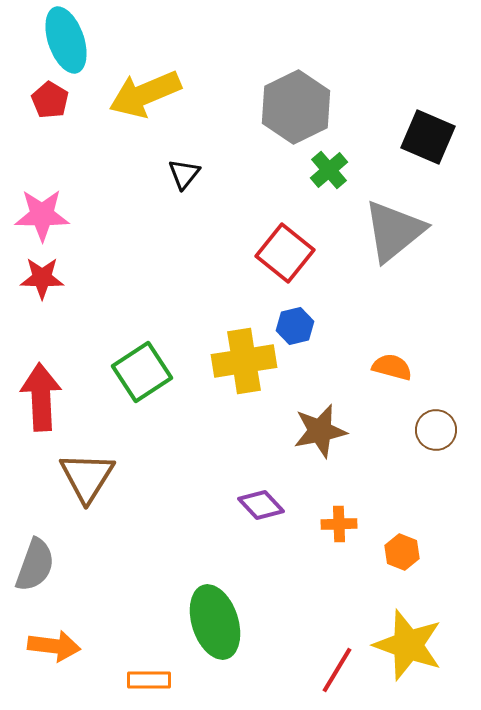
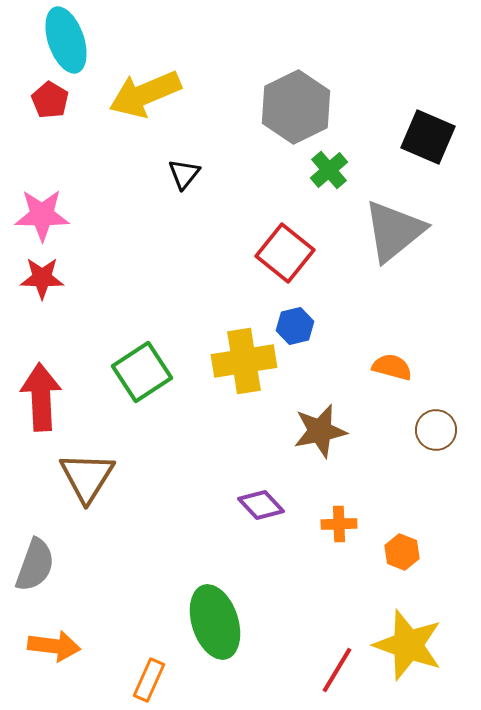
orange rectangle: rotated 66 degrees counterclockwise
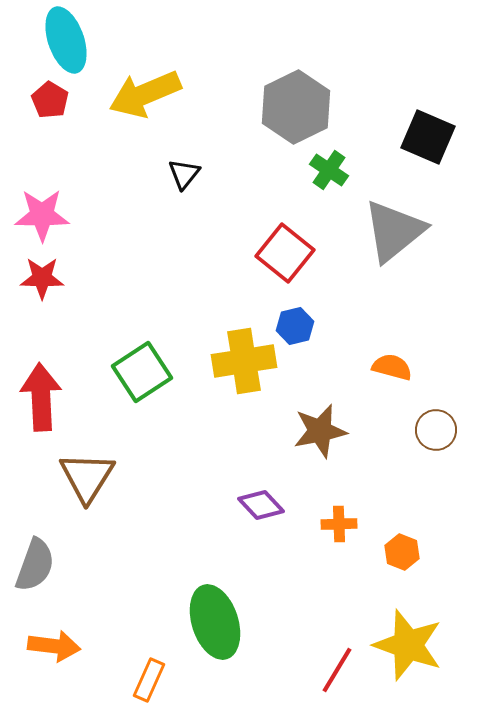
green cross: rotated 15 degrees counterclockwise
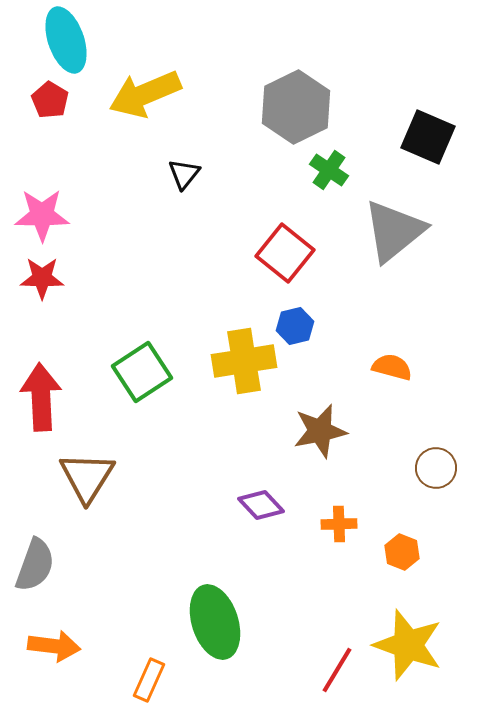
brown circle: moved 38 px down
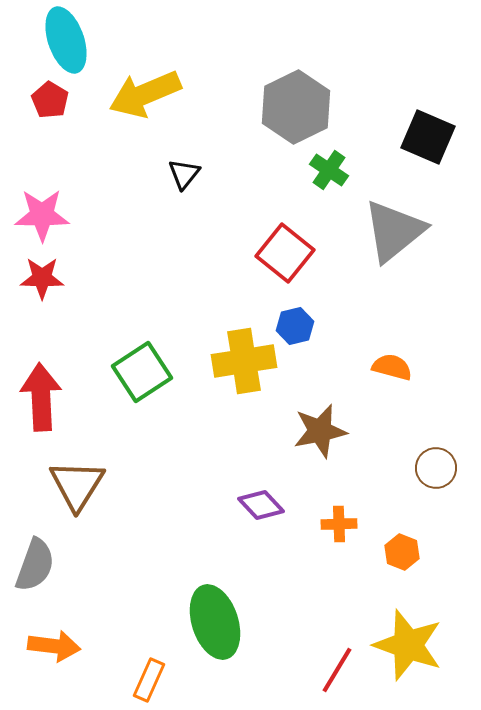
brown triangle: moved 10 px left, 8 px down
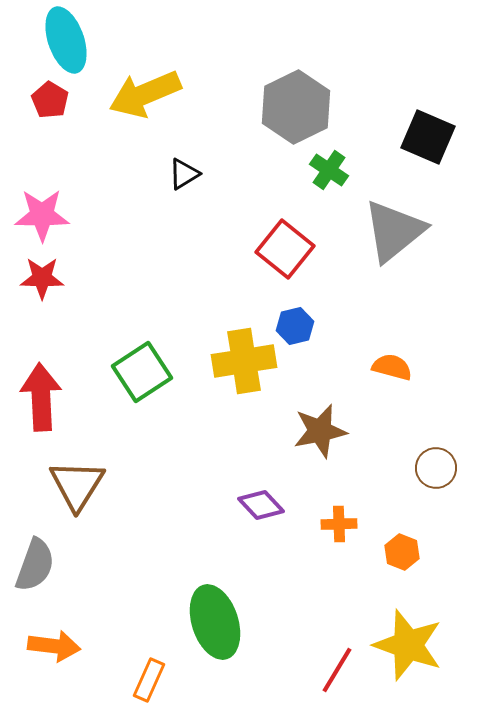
black triangle: rotated 20 degrees clockwise
red square: moved 4 px up
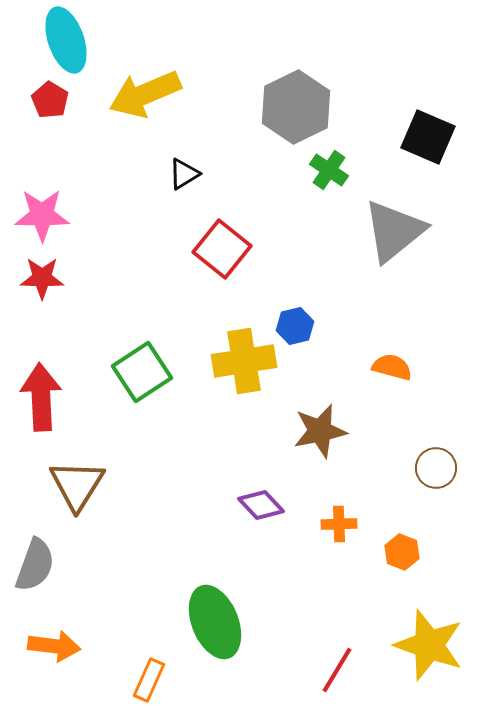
red square: moved 63 px left
green ellipse: rotated 4 degrees counterclockwise
yellow star: moved 21 px right
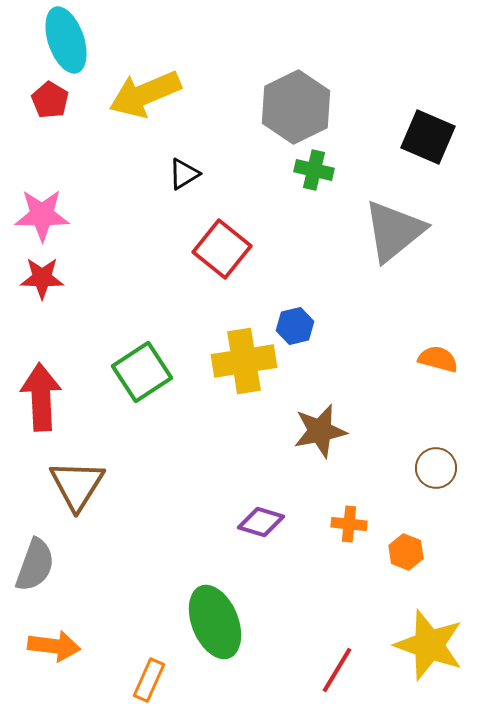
green cross: moved 15 px left; rotated 21 degrees counterclockwise
orange semicircle: moved 46 px right, 8 px up
purple diamond: moved 17 px down; rotated 30 degrees counterclockwise
orange cross: moved 10 px right; rotated 8 degrees clockwise
orange hexagon: moved 4 px right
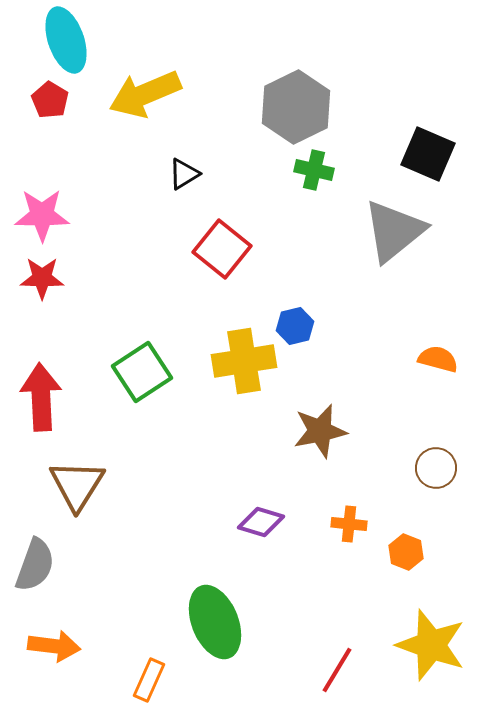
black square: moved 17 px down
yellow star: moved 2 px right
